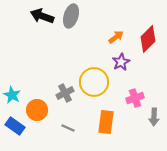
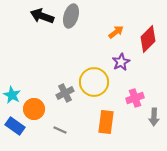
orange arrow: moved 5 px up
orange circle: moved 3 px left, 1 px up
gray line: moved 8 px left, 2 px down
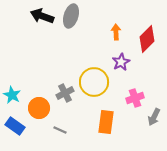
orange arrow: rotated 56 degrees counterclockwise
red diamond: moved 1 px left
orange circle: moved 5 px right, 1 px up
gray arrow: rotated 24 degrees clockwise
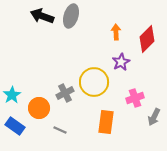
cyan star: rotated 12 degrees clockwise
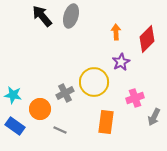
black arrow: rotated 30 degrees clockwise
cyan star: moved 1 px right; rotated 30 degrees counterclockwise
orange circle: moved 1 px right, 1 px down
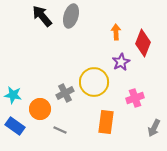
red diamond: moved 4 px left, 4 px down; rotated 24 degrees counterclockwise
gray arrow: moved 11 px down
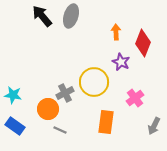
purple star: rotated 18 degrees counterclockwise
pink cross: rotated 18 degrees counterclockwise
orange circle: moved 8 px right
gray arrow: moved 2 px up
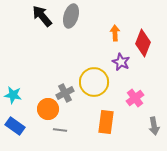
orange arrow: moved 1 px left, 1 px down
gray arrow: rotated 36 degrees counterclockwise
gray line: rotated 16 degrees counterclockwise
